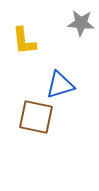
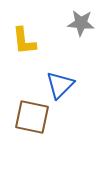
blue triangle: rotated 28 degrees counterclockwise
brown square: moved 4 px left
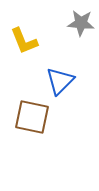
yellow L-shape: rotated 16 degrees counterclockwise
blue triangle: moved 4 px up
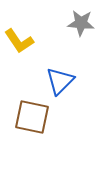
yellow L-shape: moved 5 px left; rotated 12 degrees counterclockwise
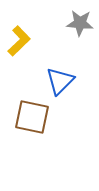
gray star: moved 1 px left
yellow L-shape: rotated 100 degrees counterclockwise
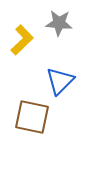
gray star: moved 21 px left
yellow L-shape: moved 3 px right, 1 px up
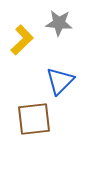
brown square: moved 2 px right, 2 px down; rotated 18 degrees counterclockwise
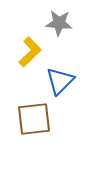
yellow L-shape: moved 8 px right, 12 px down
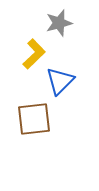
gray star: rotated 20 degrees counterclockwise
yellow L-shape: moved 4 px right, 2 px down
